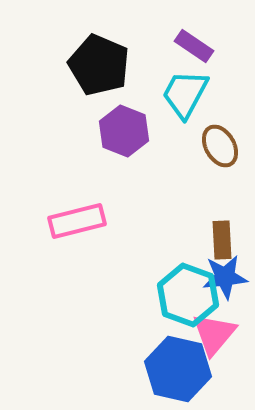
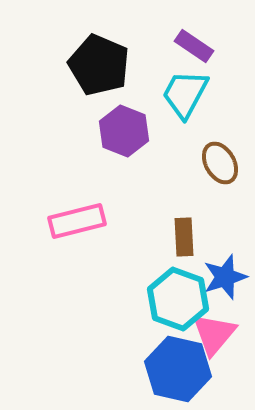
brown ellipse: moved 17 px down
brown rectangle: moved 38 px left, 3 px up
blue star: rotated 12 degrees counterclockwise
cyan hexagon: moved 10 px left, 4 px down
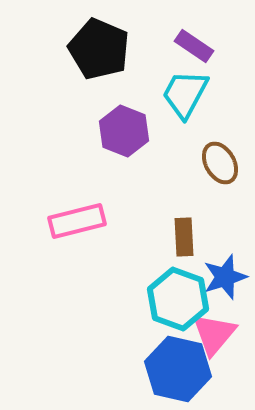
black pentagon: moved 16 px up
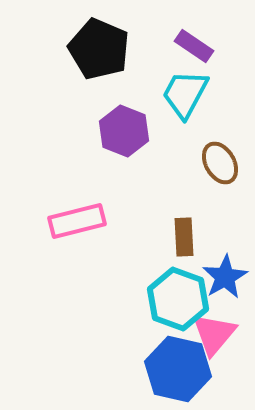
blue star: rotated 12 degrees counterclockwise
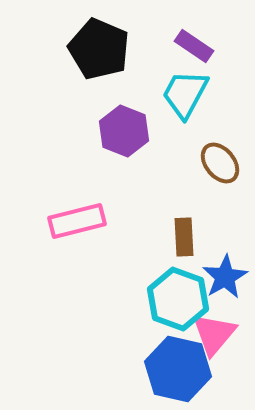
brown ellipse: rotated 9 degrees counterclockwise
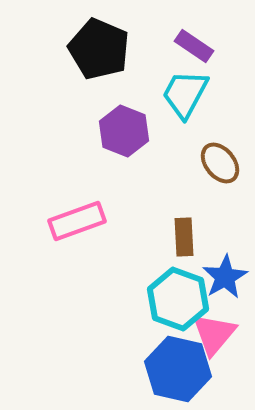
pink rectangle: rotated 6 degrees counterclockwise
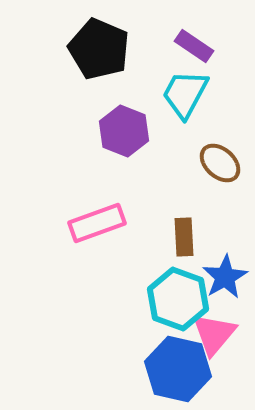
brown ellipse: rotated 9 degrees counterclockwise
pink rectangle: moved 20 px right, 2 px down
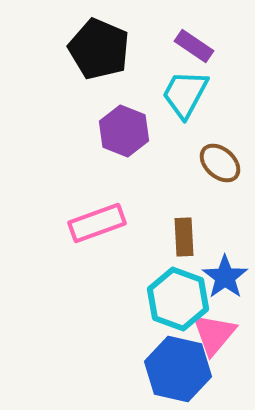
blue star: rotated 6 degrees counterclockwise
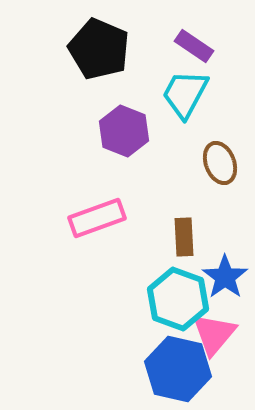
brown ellipse: rotated 27 degrees clockwise
pink rectangle: moved 5 px up
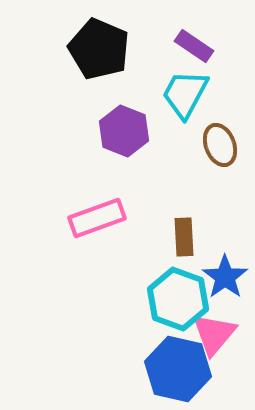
brown ellipse: moved 18 px up
